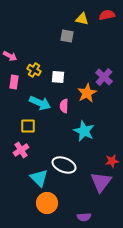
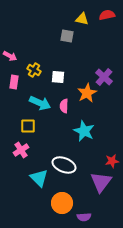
orange circle: moved 15 px right
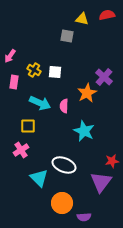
pink arrow: rotated 96 degrees clockwise
white square: moved 3 px left, 5 px up
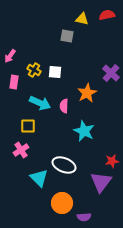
purple cross: moved 7 px right, 4 px up
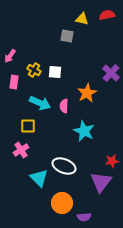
white ellipse: moved 1 px down
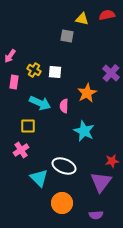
purple semicircle: moved 12 px right, 2 px up
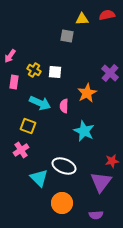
yellow triangle: rotated 16 degrees counterclockwise
purple cross: moved 1 px left
yellow square: rotated 21 degrees clockwise
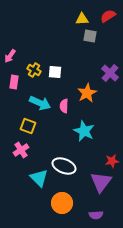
red semicircle: moved 1 px right, 1 px down; rotated 21 degrees counterclockwise
gray square: moved 23 px right
